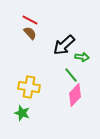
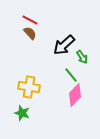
green arrow: rotated 48 degrees clockwise
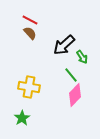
green star: moved 5 px down; rotated 21 degrees clockwise
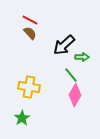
green arrow: rotated 56 degrees counterclockwise
pink diamond: rotated 15 degrees counterclockwise
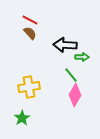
black arrow: moved 1 px right; rotated 45 degrees clockwise
yellow cross: rotated 20 degrees counterclockwise
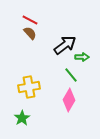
black arrow: rotated 140 degrees clockwise
pink diamond: moved 6 px left, 5 px down
